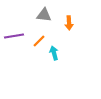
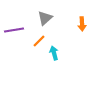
gray triangle: moved 1 px right, 3 px down; rotated 49 degrees counterclockwise
orange arrow: moved 13 px right, 1 px down
purple line: moved 6 px up
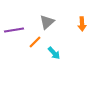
gray triangle: moved 2 px right, 4 px down
orange line: moved 4 px left, 1 px down
cyan arrow: rotated 152 degrees clockwise
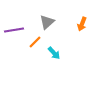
orange arrow: rotated 24 degrees clockwise
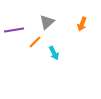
cyan arrow: rotated 16 degrees clockwise
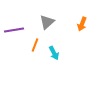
orange line: moved 3 px down; rotated 24 degrees counterclockwise
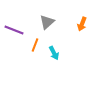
purple line: rotated 30 degrees clockwise
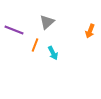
orange arrow: moved 8 px right, 7 px down
cyan arrow: moved 1 px left
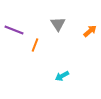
gray triangle: moved 11 px right, 2 px down; rotated 21 degrees counterclockwise
orange arrow: rotated 152 degrees counterclockwise
cyan arrow: moved 9 px right, 23 px down; rotated 88 degrees clockwise
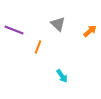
gray triangle: rotated 14 degrees counterclockwise
orange line: moved 3 px right, 2 px down
cyan arrow: rotated 96 degrees counterclockwise
